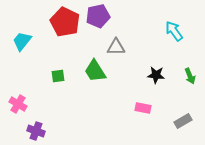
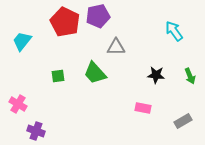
green trapezoid: moved 2 px down; rotated 10 degrees counterclockwise
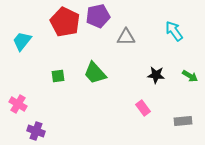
gray triangle: moved 10 px right, 10 px up
green arrow: rotated 35 degrees counterclockwise
pink rectangle: rotated 42 degrees clockwise
gray rectangle: rotated 24 degrees clockwise
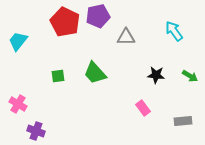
cyan trapezoid: moved 4 px left
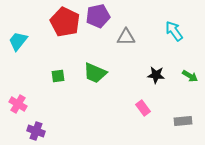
green trapezoid: rotated 25 degrees counterclockwise
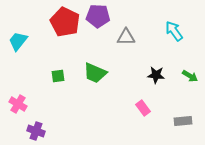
purple pentagon: rotated 15 degrees clockwise
